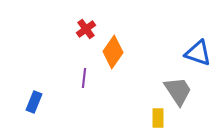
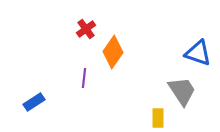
gray trapezoid: moved 4 px right
blue rectangle: rotated 35 degrees clockwise
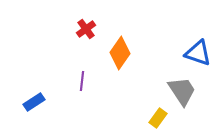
orange diamond: moved 7 px right, 1 px down
purple line: moved 2 px left, 3 px down
yellow rectangle: rotated 36 degrees clockwise
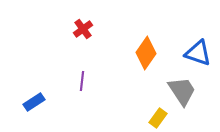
red cross: moved 3 px left
orange diamond: moved 26 px right
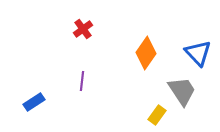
blue triangle: rotated 28 degrees clockwise
yellow rectangle: moved 1 px left, 3 px up
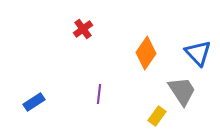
purple line: moved 17 px right, 13 px down
yellow rectangle: moved 1 px down
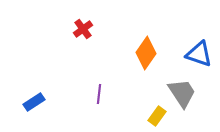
blue triangle: moved 1 px right, 1 px down; rotated 28 degrees counterclockwise
gray trapezoid: moved 2 px down
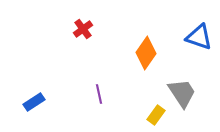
blue triangle: moved 17 px up
purple line: rotated 18 degrees counterclockwise
yellow rectangle: moved 1 px left, 1 px up
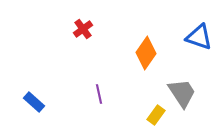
blue rectangle: rotated 75 degrees clockwise
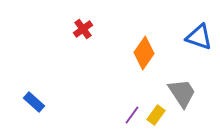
orange diamond: moved 2 px left
purple line: moved 33 px right, 21 px down; rotated 48 degrees clockwise
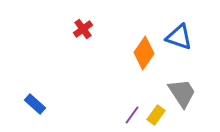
blue triangle: moved 20 px left
blue rectangle: moved 1 px right, 2 px down
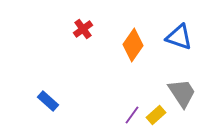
orange diamond: moved 11 px left, 8 px up
blue rectangle: moved 13 px right, 3 px up
yellow rectangle: rotated 12 degrees clockwise
